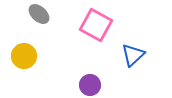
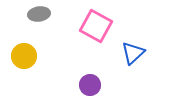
gray ellipse: rotated 50 degrees counterclockwise
pink square: moved 1 px down
blue triangle: moved 2 px up
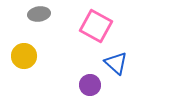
blue triangle: moved 17 px left, 10 px down; rotated 35 degrees counterclockwise
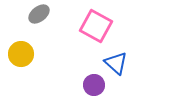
gray ellipse: rotated 30 degrees counterclockwise
yellow circle: moved 3 px left, 2 px up
purple circle: moved 4 px right
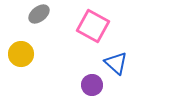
pink square: moved 3 px left
purple circle: moved 2 px left
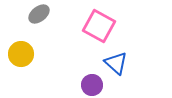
pink square: moved 6 px right
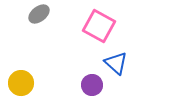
yellow circle: moved 29 px down
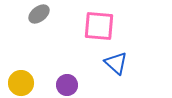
pink square: rotated 24 degrees counterclockwise
purple circle: moved 25 px left
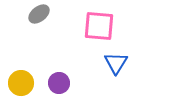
blue triangle: rotated 20 degrees clockwise
purple circle: moved 8 px left, 2 px up
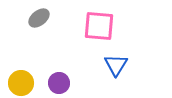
gray ellipse: moved 4 px down
blue triangle: moved 2 px down
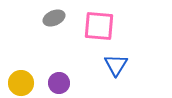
gray ellipse: moved 15 px right; rotated 15 degrees clockwise
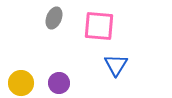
gray ellipse: rotated 45 degrees counterclockwise
